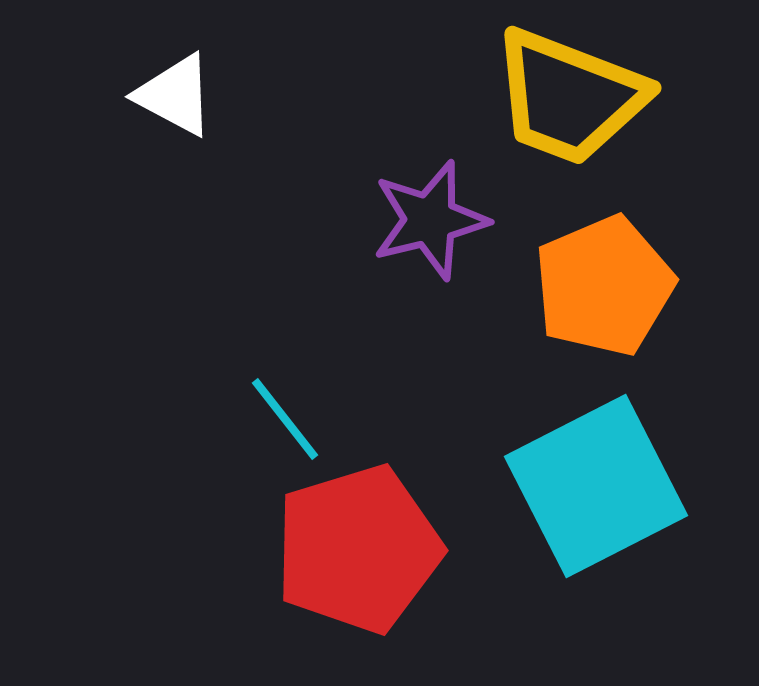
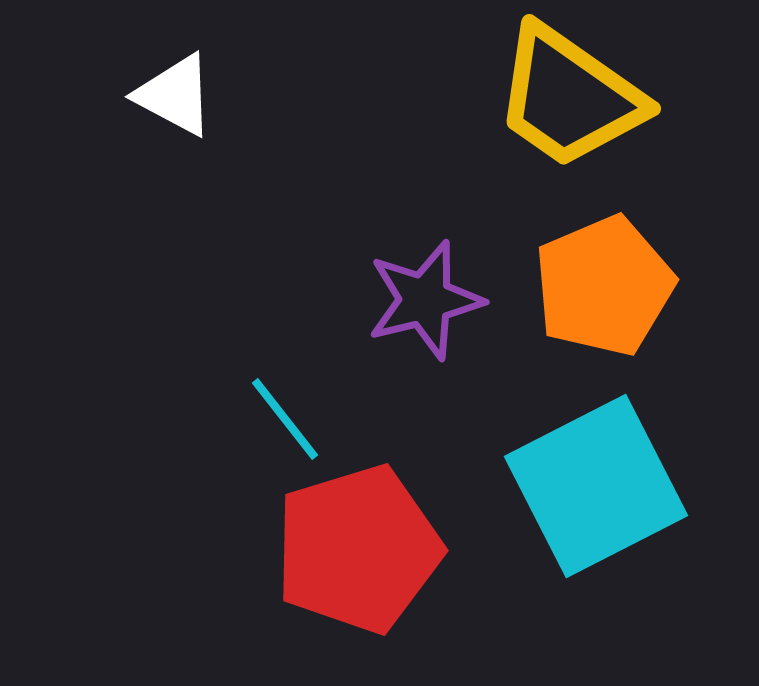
yellow trapezoid: rotated 14 degrees clockwise
purple star: moved 5 px left, 80 px down
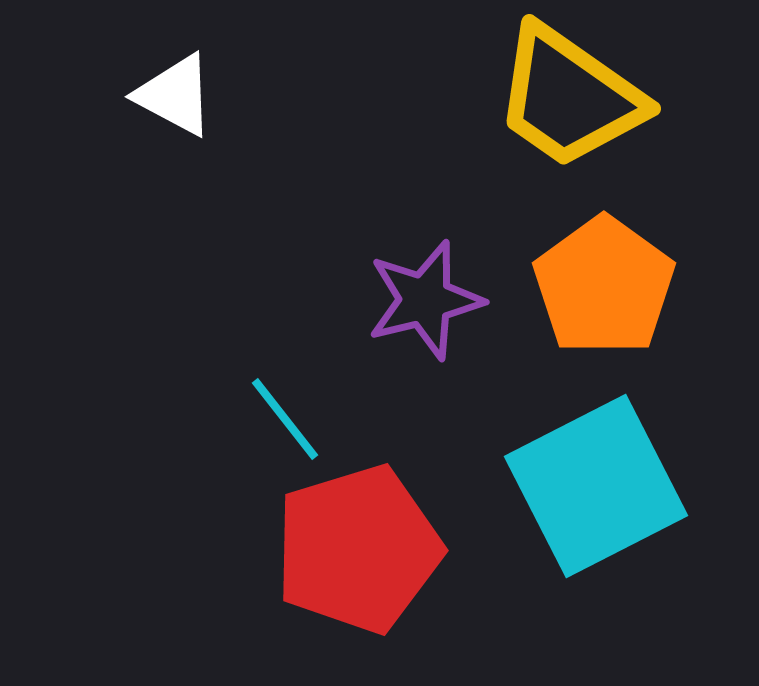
orange pentagon: rotated 13 degrees counterclockwise
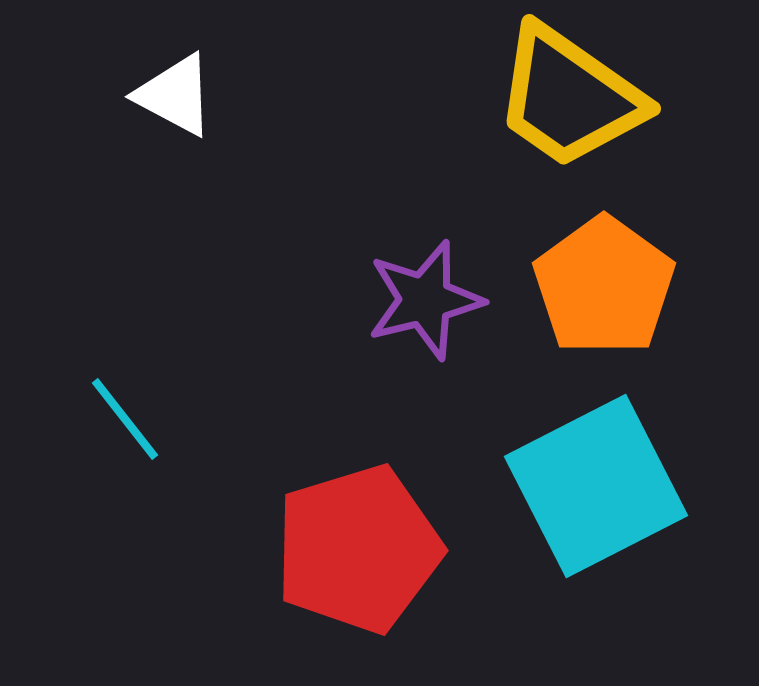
cyan line: moved 160 px left
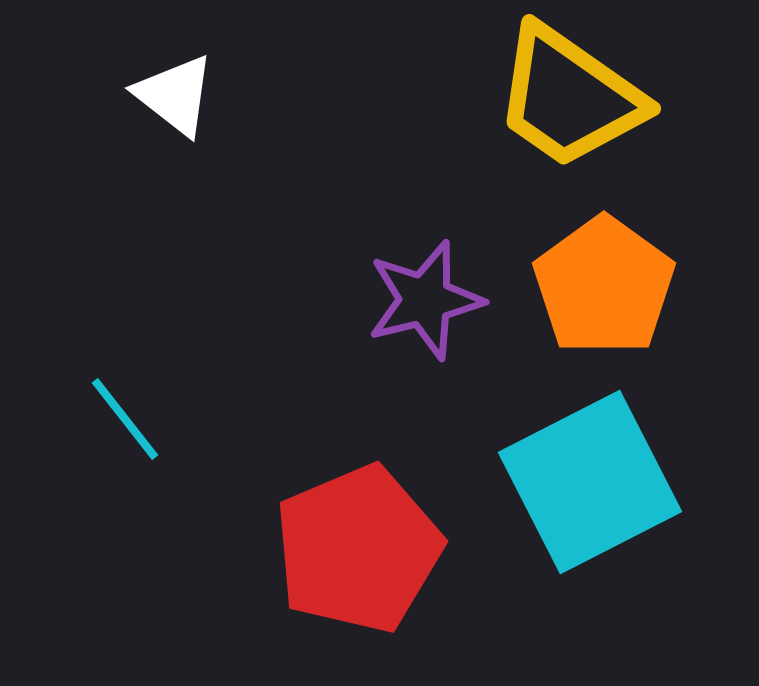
white triangle: rotated 10 degrees clockwise
cyan square: moved 6 px left, 4 px up
red pentagon: rotated 6 degrees counterclockwise
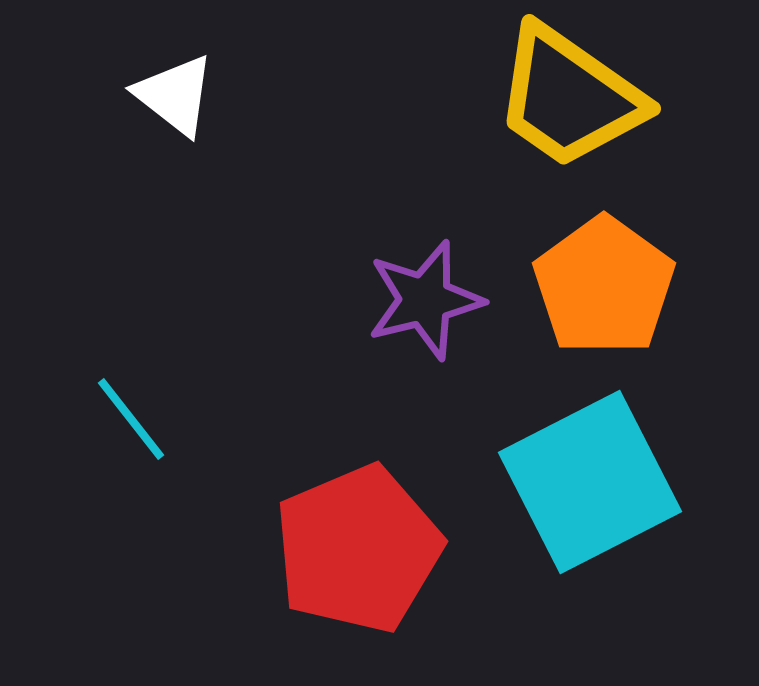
cyan line: moved 6 px right
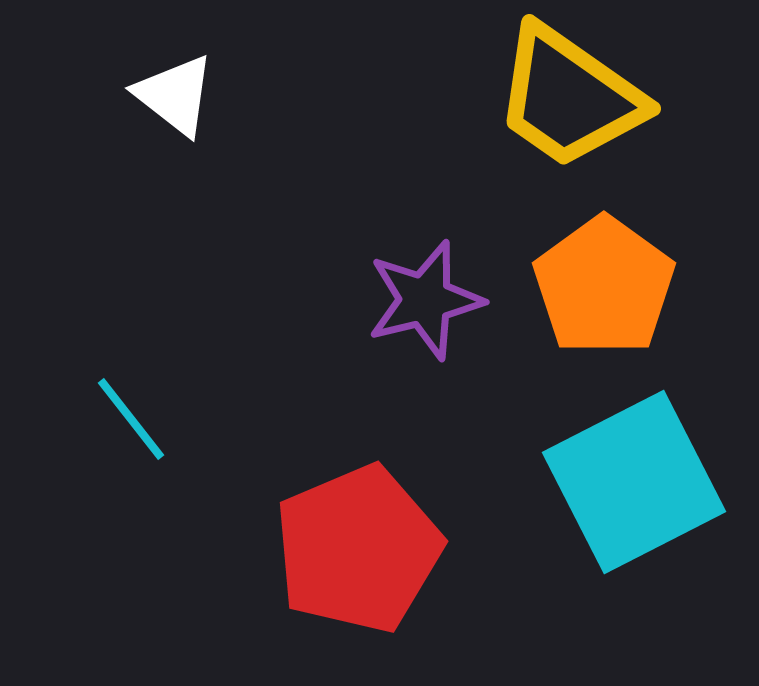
cyan square: moved 44 px right
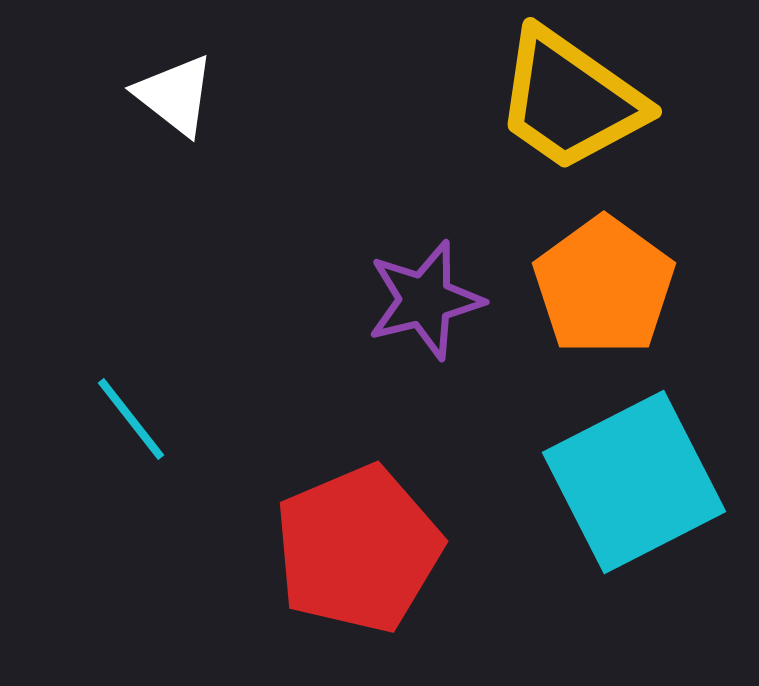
yellow trapezoid: moved 1 px right, 3 px down
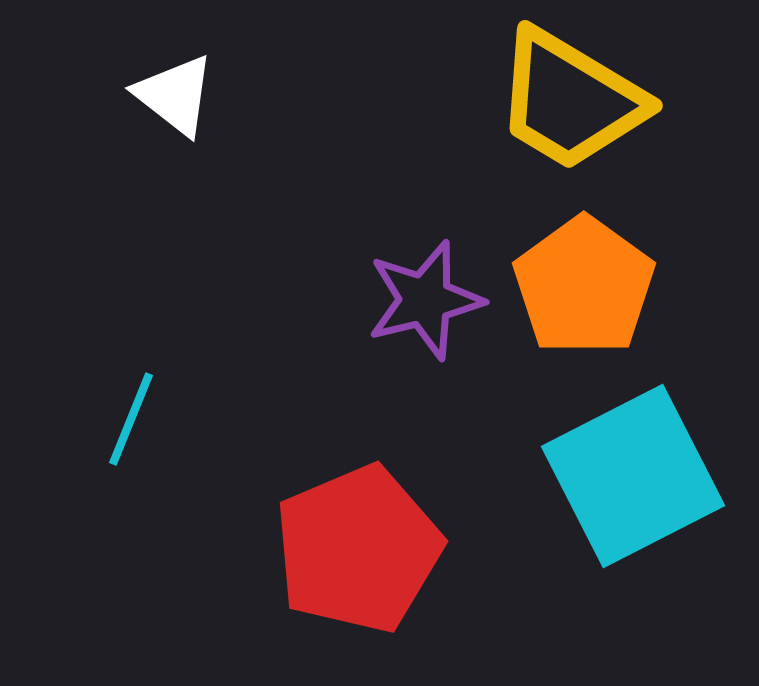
yellow trapezoid: rotated 4 degrees counterclockwise
orange pentagon: moved 20 px left
cyan line: rotated 60 degrees clockwise
cyan square: moved 1 px left, 6 px up
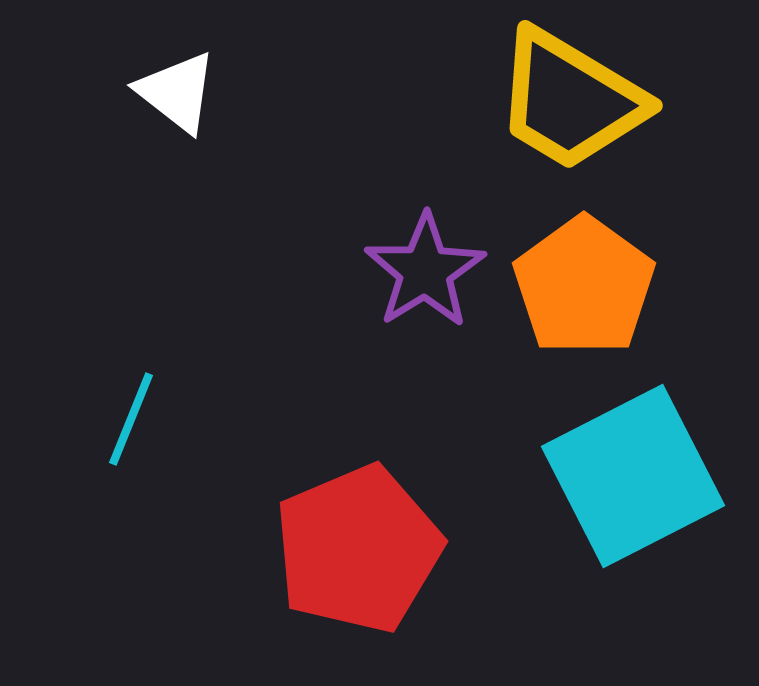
white triangle: moved 2 px right, 3 px up
purple star: moved 29 px up; rotated 18 degrees counterclockwise
